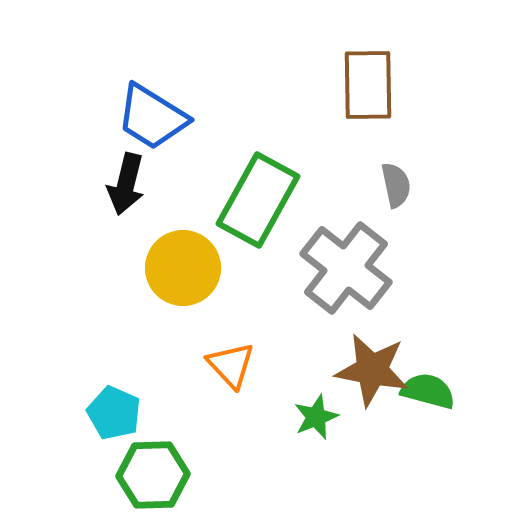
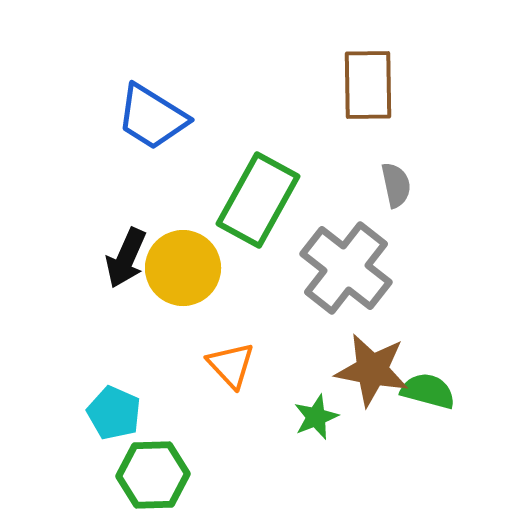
black arrow: moved 74 px down; rotated 10 degrees clockwise
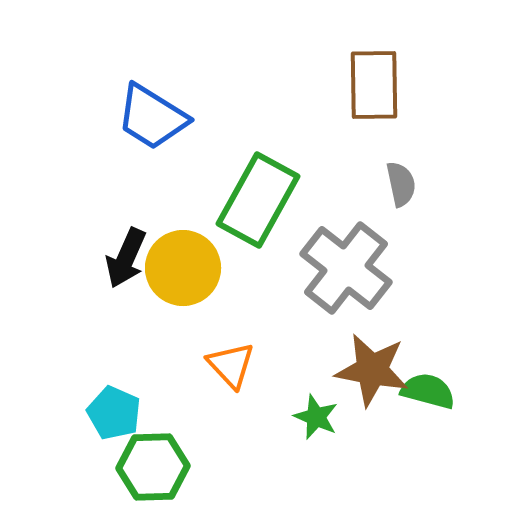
brown rectangle: moved 6 px right
gray semicircle: moved 5 px right, 1 px up
green star: rotated 27 degrees counterclockwise
green hexagon: moved 8 px up
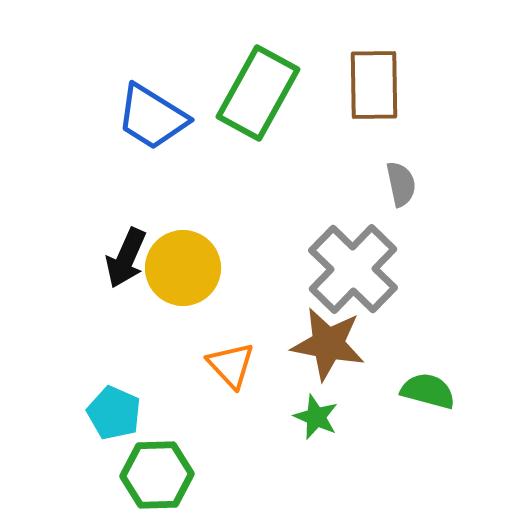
green rectangle: moved 107 px up
gray cross: moved 7 px right, 1 px down; rotated 6 degrees clockwise
brown star: moved 44 px left, 26 px up
green hexagon: moved 4 px right, 8 px down
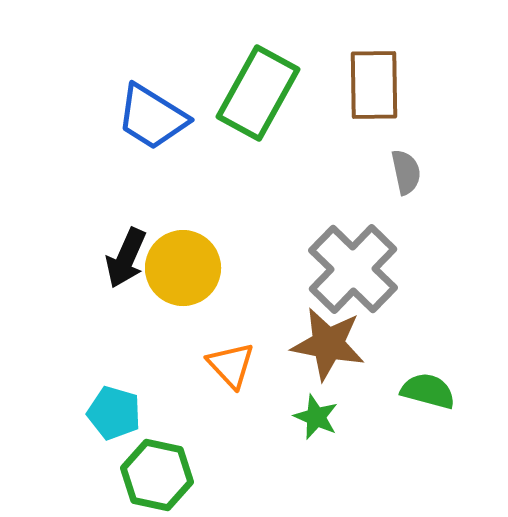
gray semicircle: moved 5 px right, 12 px up
cyan pentagon: rotated 8 degrees counterclockwise
green hexagon: rotated 14 degrees clockwise
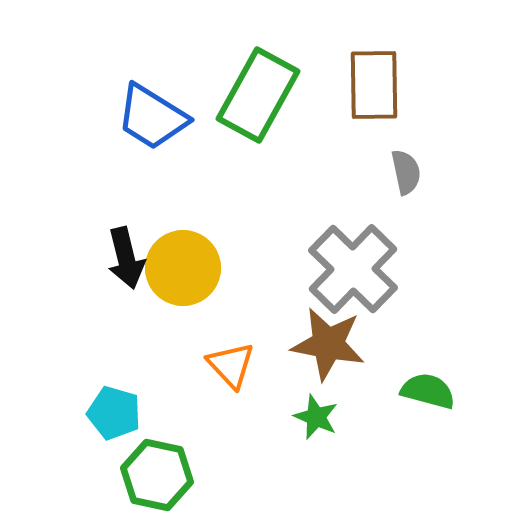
green rectangle: moved 2 px down
black arrow: rotated 38 degrees counterclockwise
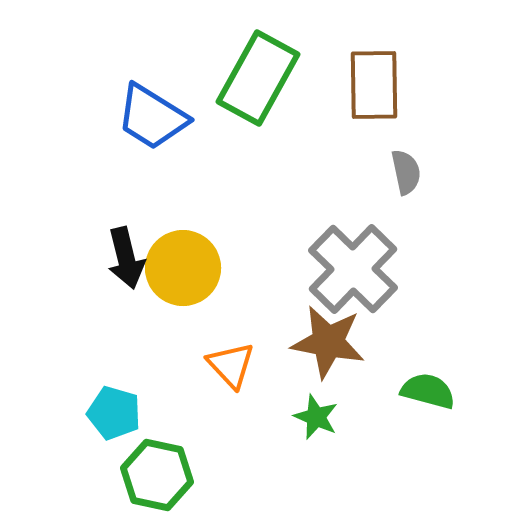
green rectangle: moved 17 px up
brown star: moved 2 px up
